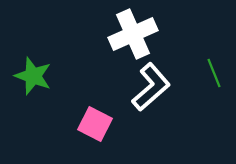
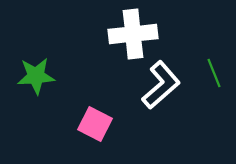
white cross: rotated 18 degrees clockwise
green star: moved 3 px right; rotated 24 degrees counterclockwise
white L-shape: moved 10 px right, 2 px up
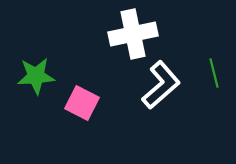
white cross: rotated 6 degrees counterclockwise
green line: rotated 8 degrees clockwise
pink square: moved 13 px left, 21 px up
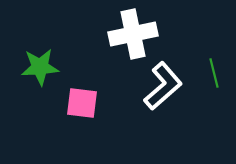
green star: moved 4 px right, 9 px up
white L-shape: moved 2 px right, 1 px down
pink square: rotated 20 degrees counterclockwise
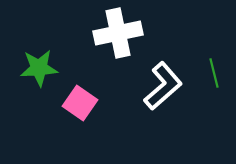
white cross: moved 15 px left, 1 px up
green star: moved 1 px left, 1 px down
pink square: moved 2 px left; rotated 28 degrees clockwise
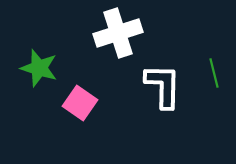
white cross: rotated 6 degrees counterclockwise
green star: rotated 21 degrees clockwise
white L-shape: rotated 48 degrees counterclockwise
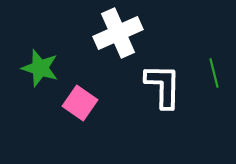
white cross: rotated 6 degrees counterclockwise
green star: moved 1 px right
